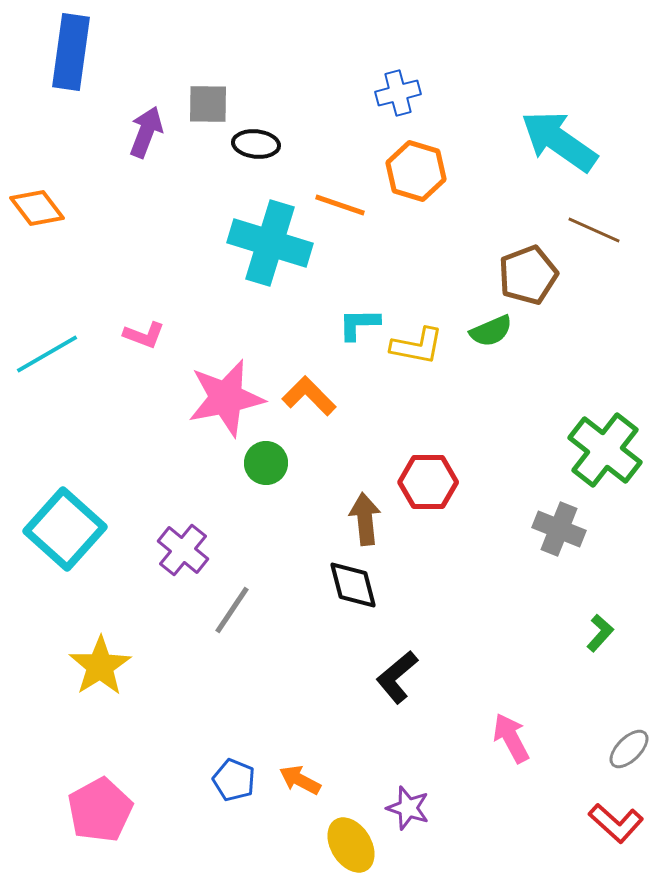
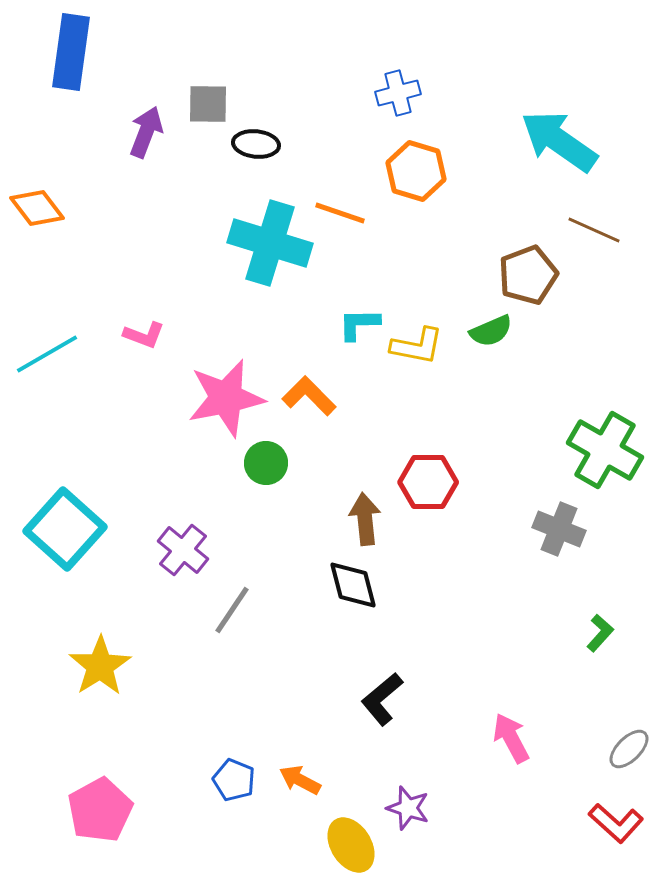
orange line: moved 8 px down
green cross: rotated 8 degrees counterclockwise
black L-shape: moved 15 px left, 22 px down
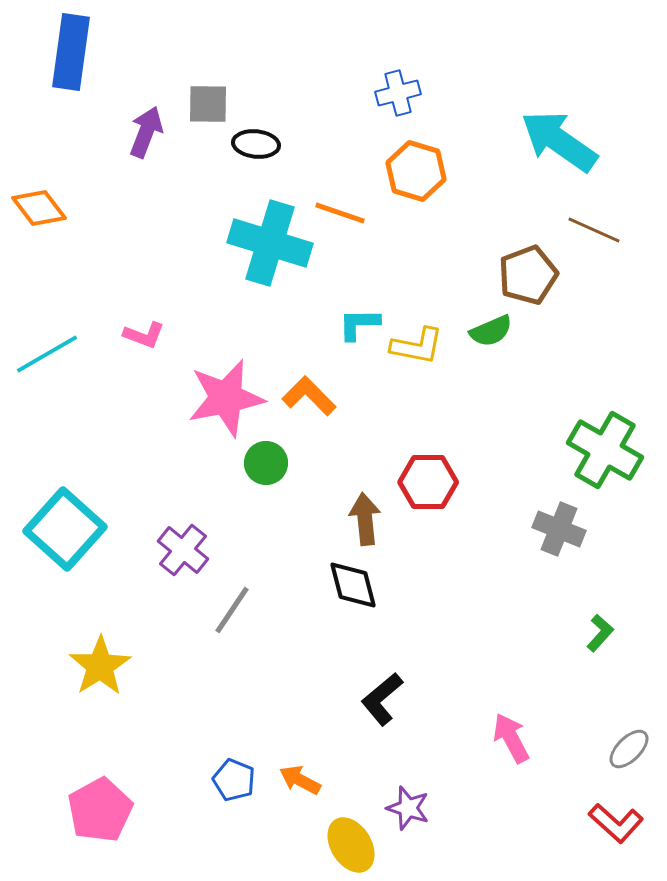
orange diamond: moved 2 px right
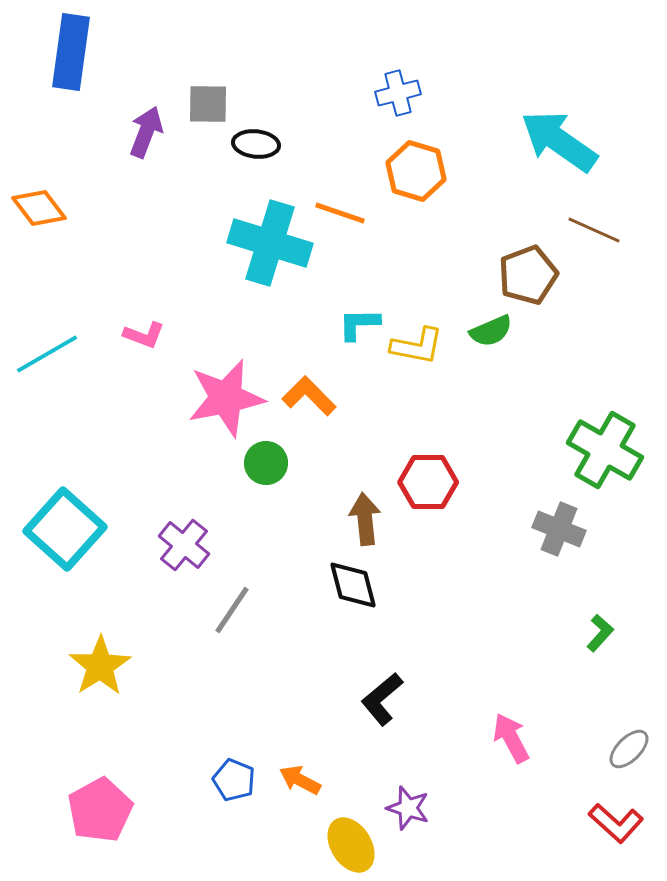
purple cross: moved 1 px right, 5 px up
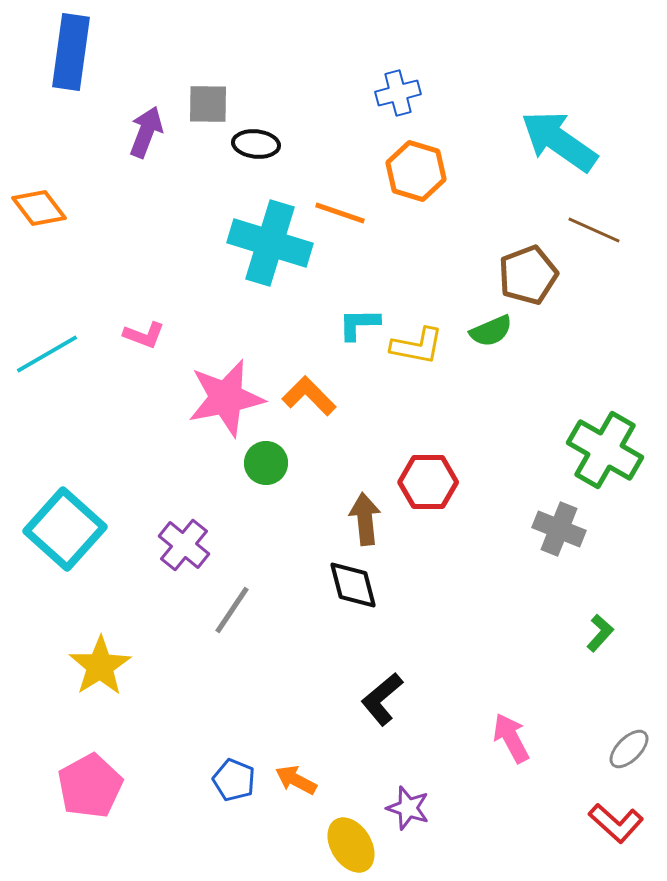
orange arrow: moved 4 px left
pink pentagon: moved 10 px left, 24 px up
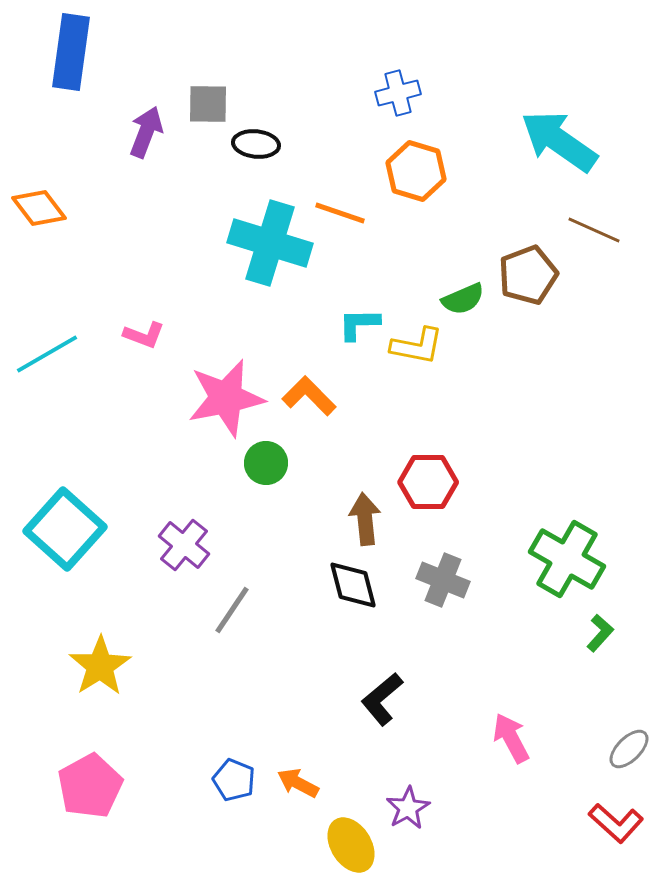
green semicircle: moved 28 px left, 32 px up
green cross: moved 38 px left, 109 px down
gray cross: moved 116 px left, 51 px down
orange arrow: moved 2 px right, 3 px down
purple star: rotated 24 degrees clockwise
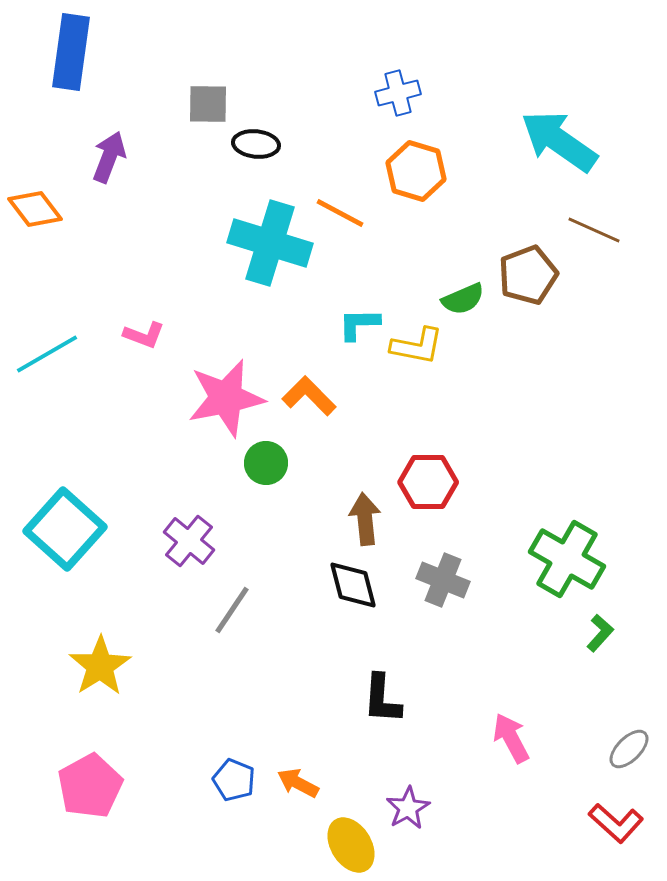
purple arrow: moved 37 px left, 25 px down
orange diamond: moved 4 px left, 1 px down
orange line: rotated 9 degrees clockwise
purple cross: moved 5 px right, 4 px up
black L-shape: rotated 46 degrees counterclockwise
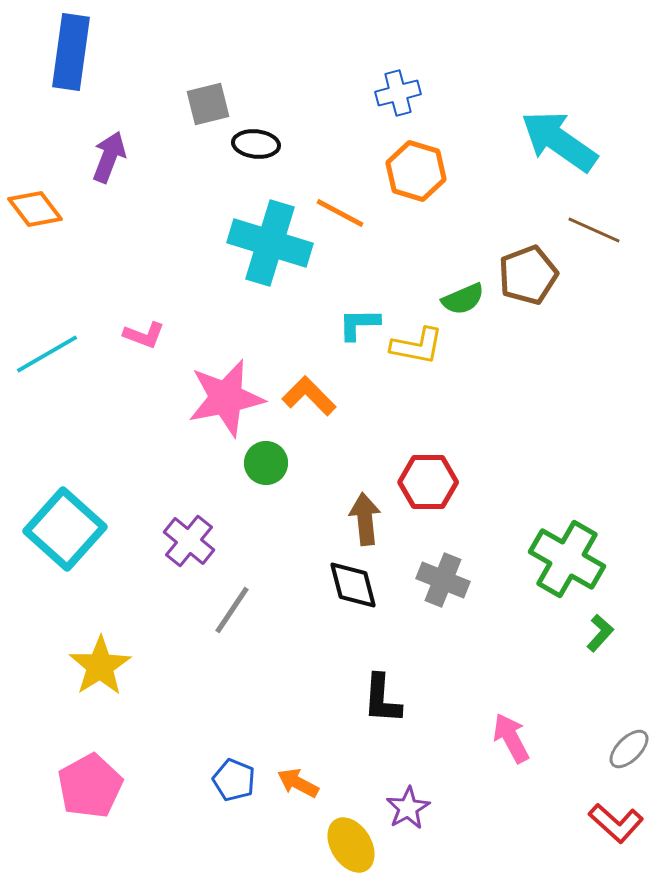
gray square: rotated 15 degrees counterclockwise
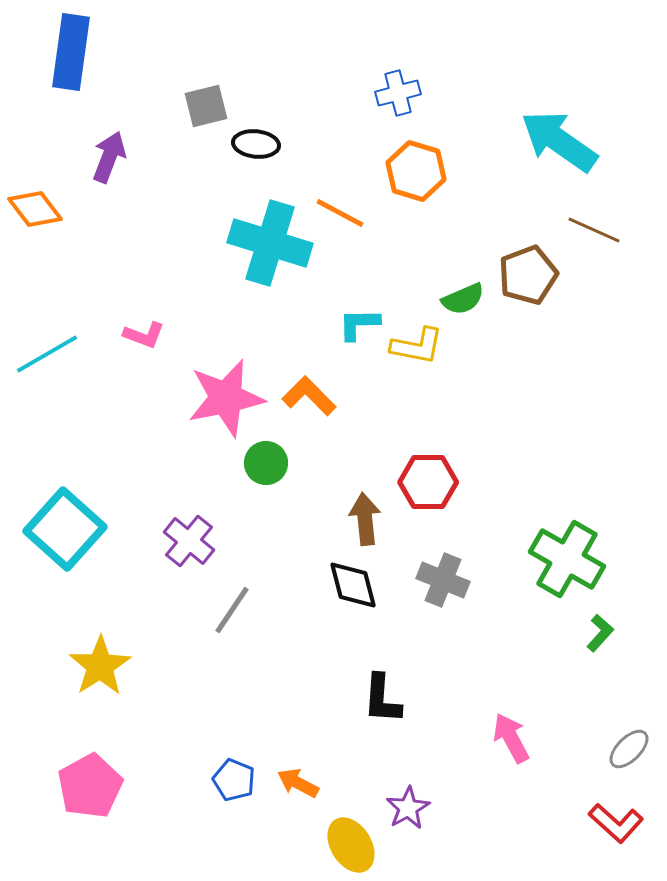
gray square: moved 2 px left, 2 px down
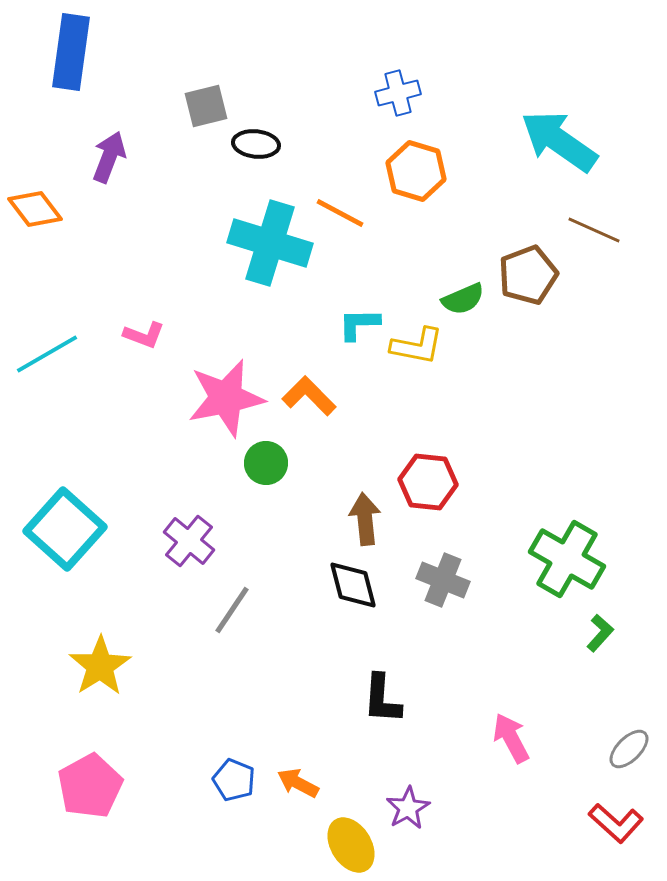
red hexagon: rotated 6 degrees clockwise
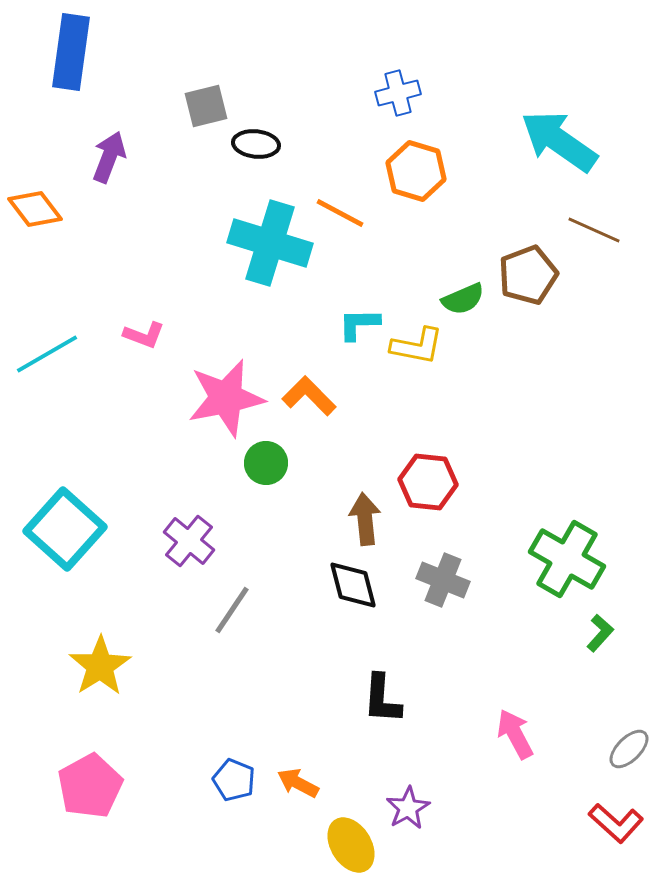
pink arrow: moved 4 px right, 4 px up
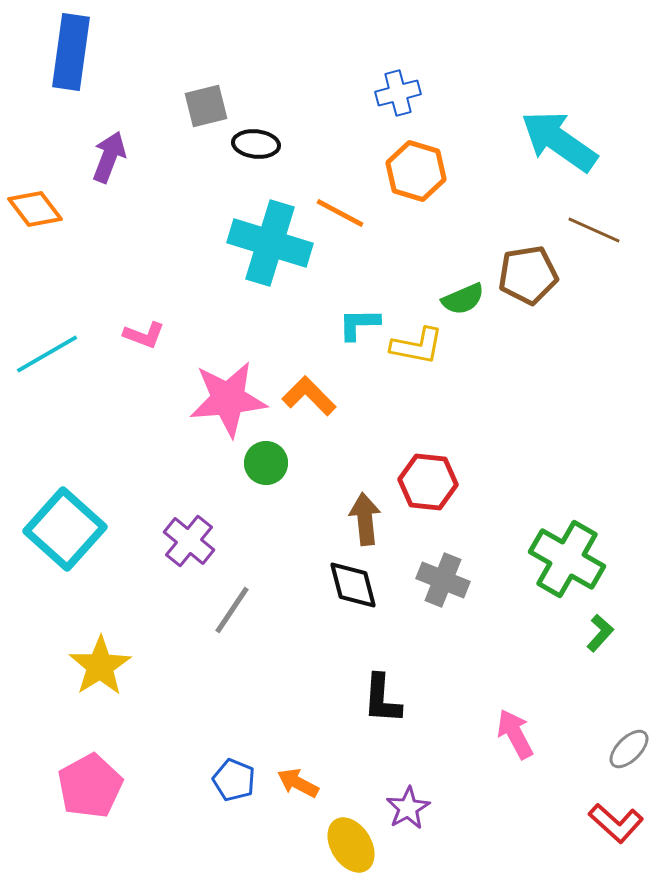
brown pentagon: rotated 12 degrees clockwise
pink star: moved 2 px right, 1 px down; rotated 6 degrees clockwise
